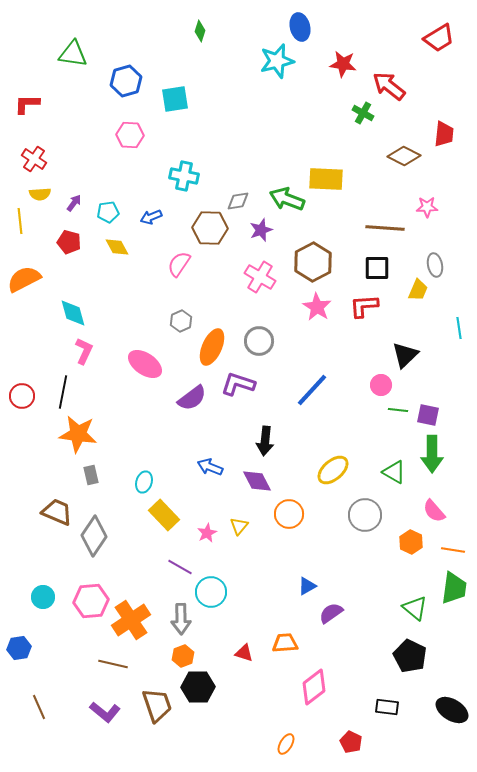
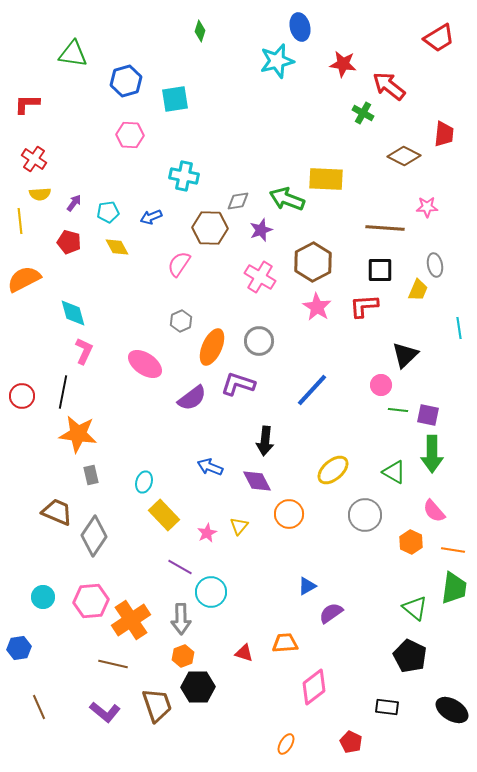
black square at (377, 268): moved 3 px right, 2 px down
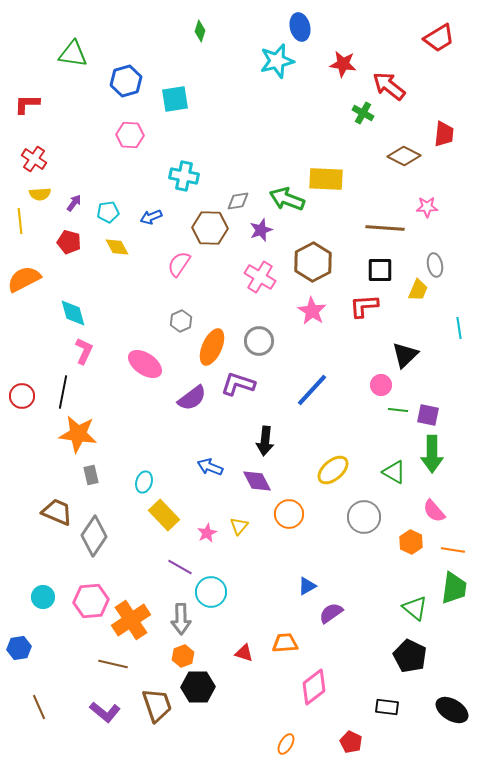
pink star at (317, 307): moved 5 px left, 4 px down
gray circle at (365, 515): moved 1 px left, 2 px down
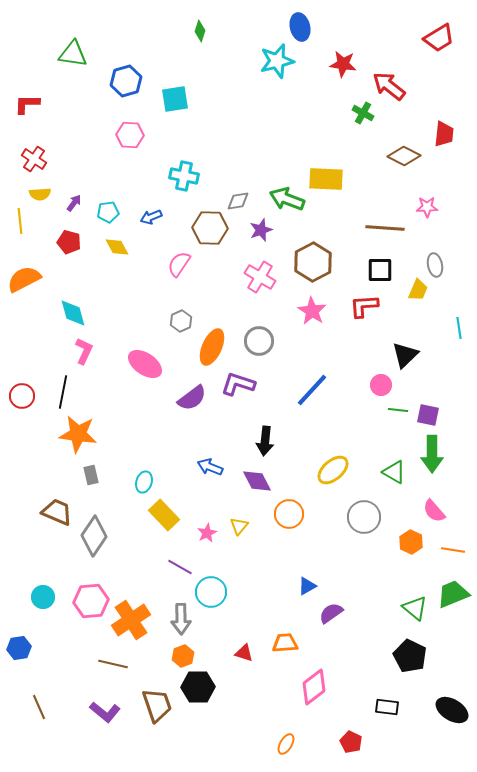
green trapezoid at (454, 588): moved 1 px left, 6 px down; rotated 120 degrees counterclockwise
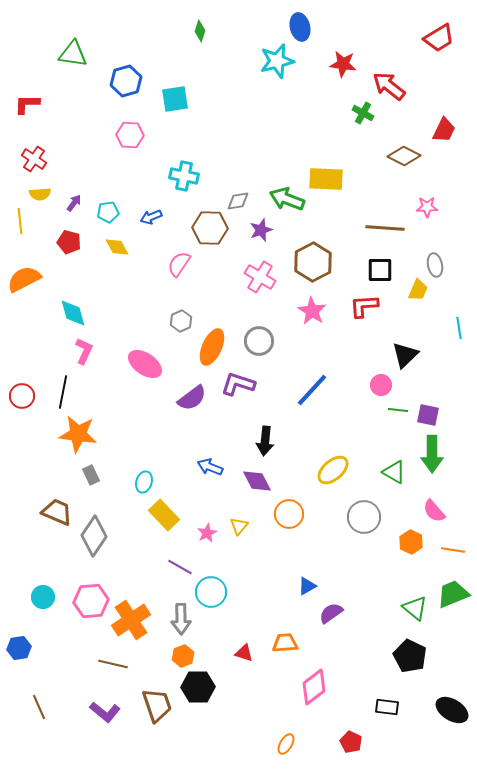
red trapezoid at (444, 134): moved 4 px up; rotated 20 degrees clockwise
gray rectangle at (91, 475): rotated 12 degrees counterclockwise
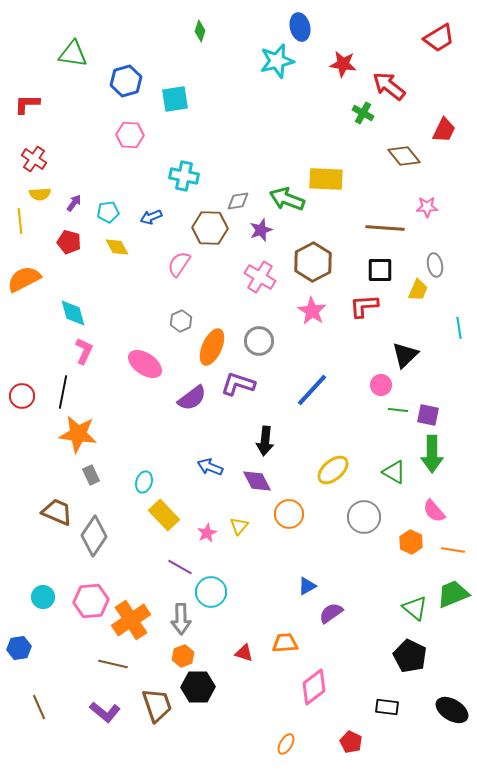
brown diamond at (404, 156): rotated 24 degrees clockwise
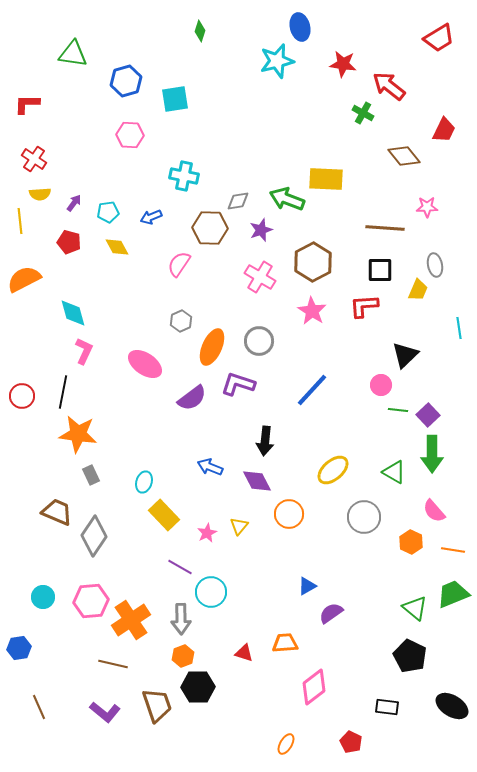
purple square at (428, 415): rotated 35 degrees clockwise
black ellipse at (452, 710): moved 4 px up
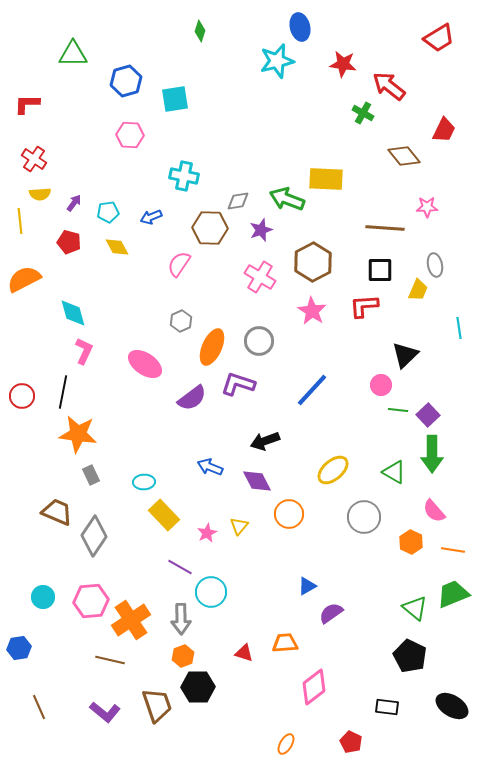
green triangle at (73, 54): rotated 8 degrees counterclockwise
black arrow at (265, 441): rotated 64 degrees clockwise
cyan ellipse at (144, 482): rotated 70 degrees clockwise
brown line at (113, 664): moved 3 px left, 4 px up
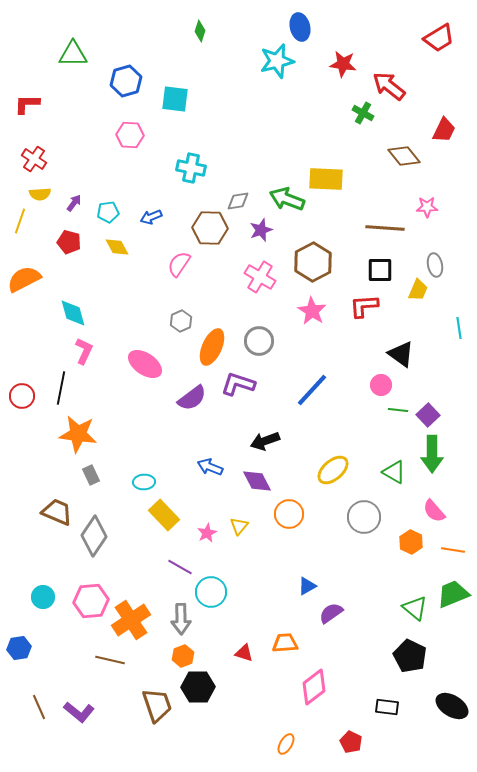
cyan square at (175, 99): rotated 16 degrees clockwise
cyan cross at (184, 176): moved 7 px right, 8 px up
yellow line at (20, 221): rotated 25 degrees clockwise
black triangle at (405, 355): moved 4 px left, 1 px up; rotated 40 degrees counterclockwise
black line at (63, 392): moved 2 px left, 4 px up
purple L-shape at (105, 712): moved 26 px left
